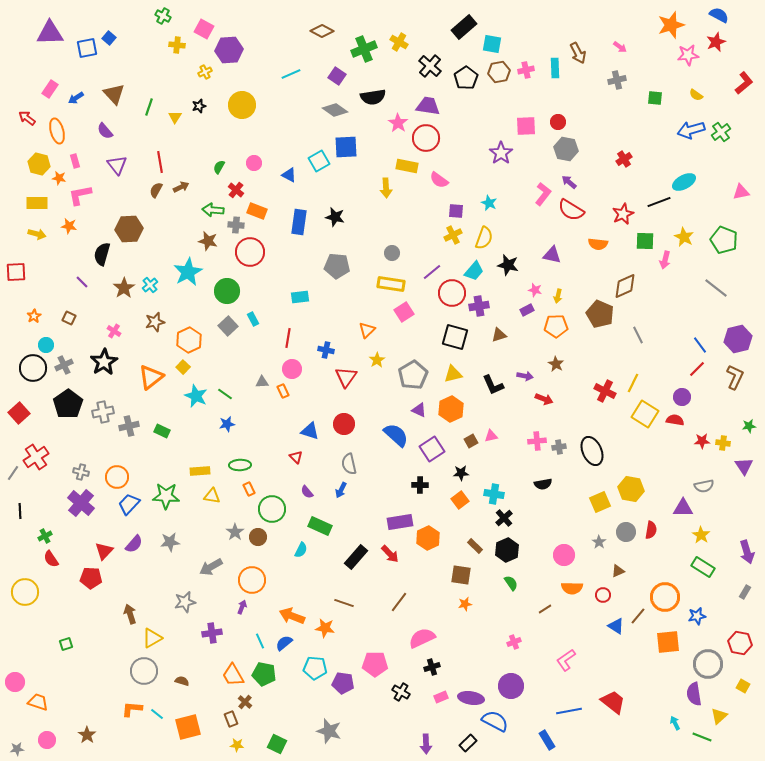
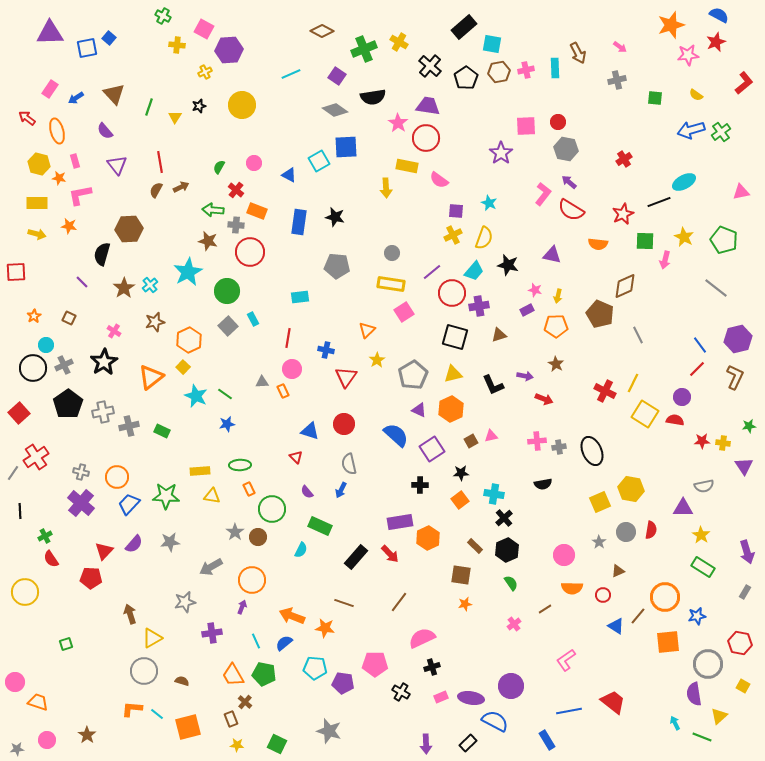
cyan line at (260, 641): moved 4 px left
pink cross at (514, 642): moved 18 px up; rotated 16 degrees counterclockwise
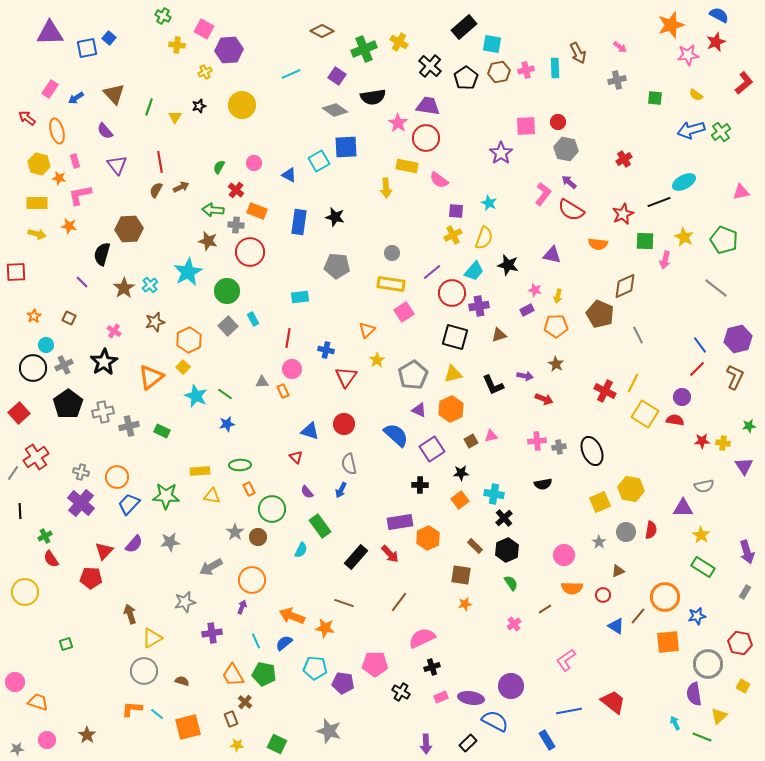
green rectangle at (320, 526): rotated 30 degrees clockwise
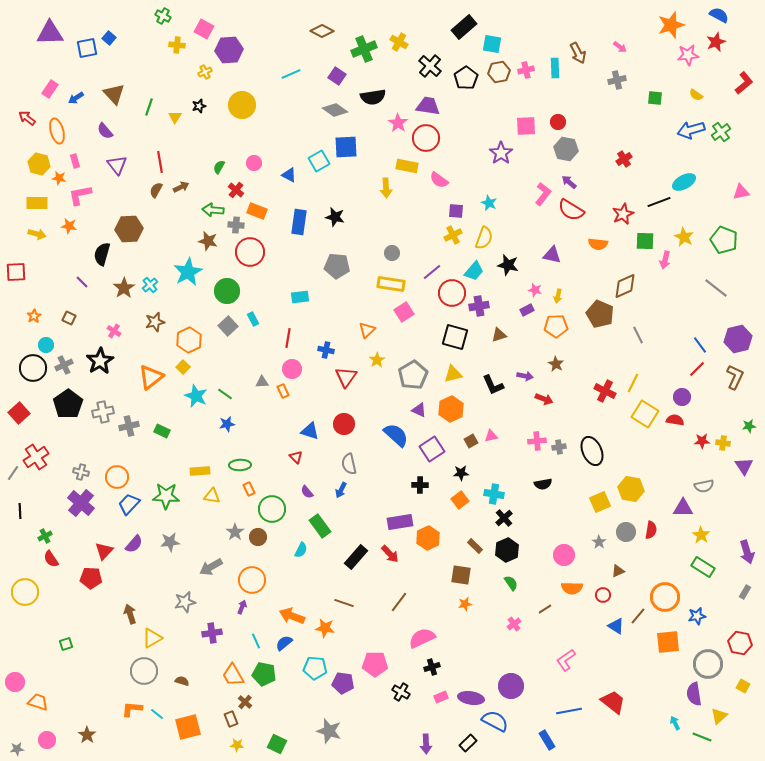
black star at (104, 362): moved 4 px left, 1 px up
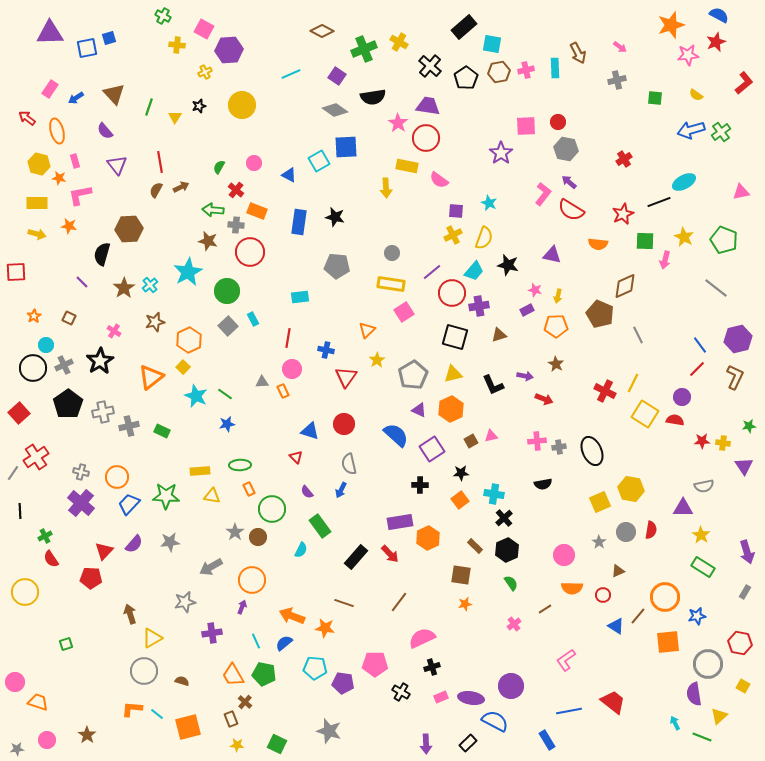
blue square at (109, 38): rotated 32 degrees clockwise
